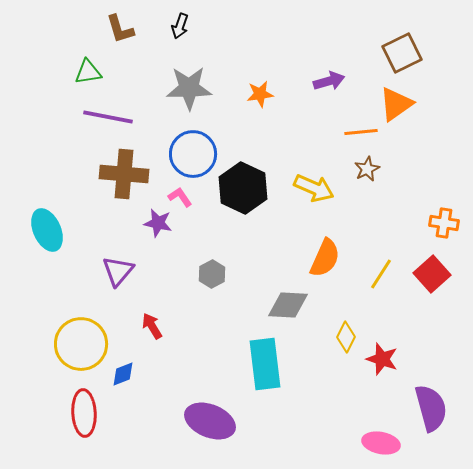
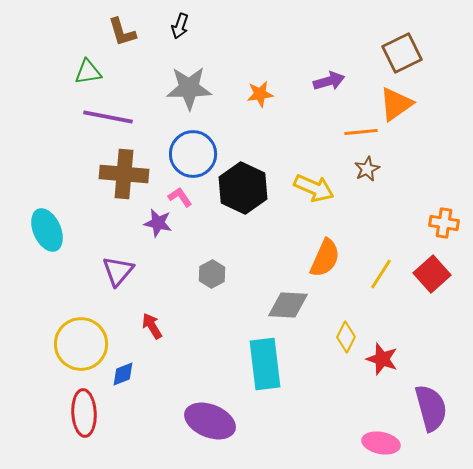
brown L-shape: moved 2 px right, 3 px down
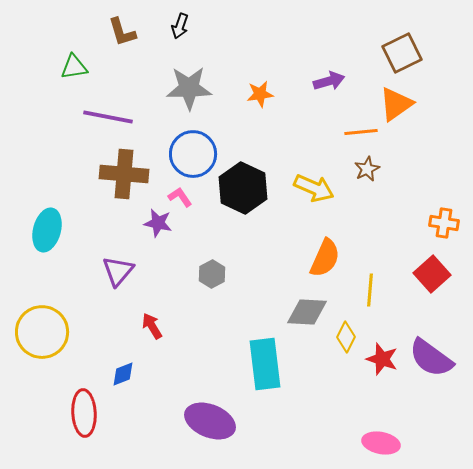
green triangle: moved 14 px left, 5 px up
cyan ellipse: rotated 39 degrees clockwise
yellow line: moved 11 px left, 16 px down; rotated 28 degrees counterclockwise
gray diamond: moved 19 px right, 7 px down
yellow circle: moved 39 px left, 12 px up
purple semicircle: moved 50 px up; rotated 141 degrees clockwise
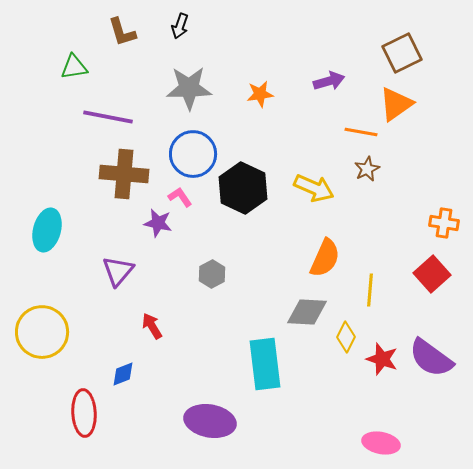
orange line: rotated 16 degrees clockwise
purple ellipse: rotated 12 degrees counterclockwise
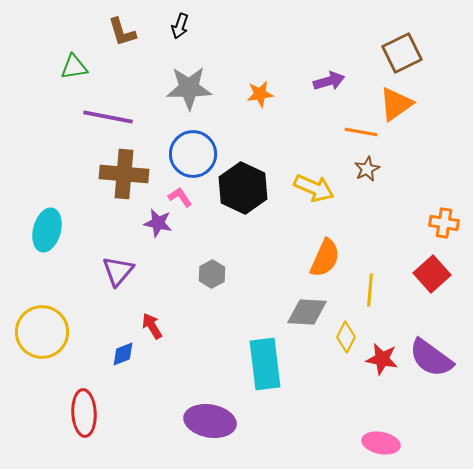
red star: rotated 8 degrees counterclockwise
blue diamond: moved 20 px up
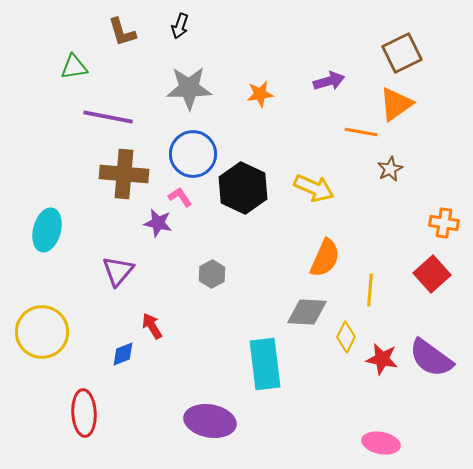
brown star: moved 23 px right
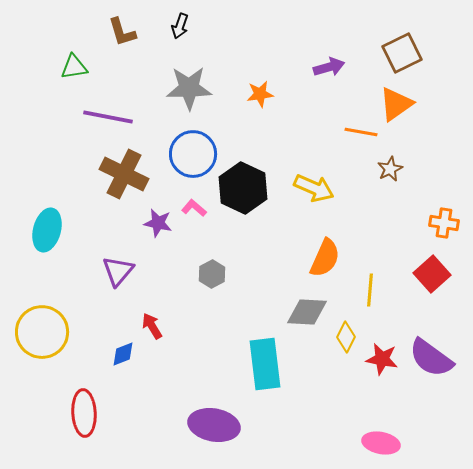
purple arrow: moved 14 px up
brown cross: rotated 21 degrees clockwise
pink L-shape: moved 14 px right, 11 px down; rotated 15 degrees counterclockwise
purple ellipse: moved 4 px right, 4 px down
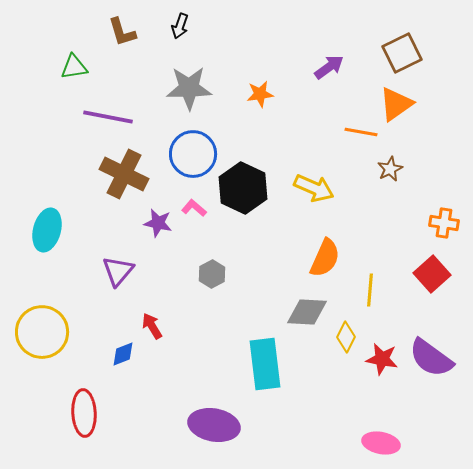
purple arrow: rotated 20 degrees counterclockwise
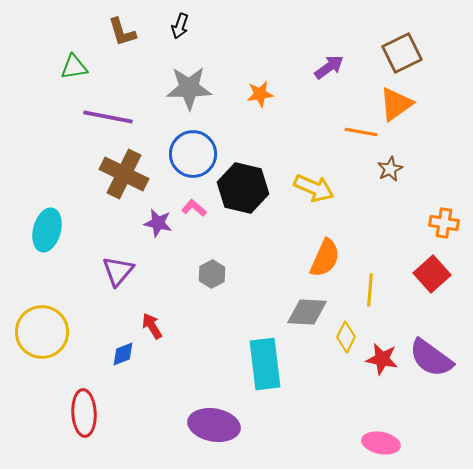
black hexagon: rotated 12 degrees counterclockwise
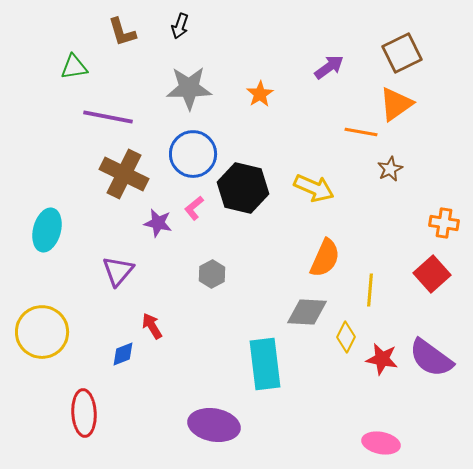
orange star: rotated 24 degrees counterclockwise
pink L-shape: rotated 80 degrees counterclockwise
